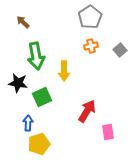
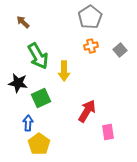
green arrow: moved 2 px right; rotated 20 degrees counterclockwise
green square: moved 1 px left, 1 px down
yellow pentagon: rotated 20 degrees counterclockwise
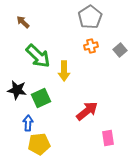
green arrow: rotated 16 degrees counterclockwise
black star: moved 1 px left, 7 px down
red arrow: rotated 20 degrees clockwise
pink rectangle: moved 6 px down
yellow pentagon: rotated 30 degrees clockwise
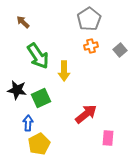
gray pentagon: moved 1 px left, 2 px down
green arrow: rotated 12 degrees clockwise
red arrow: moved 1 px left, 3 px down
pink rectangle: rotated 14 degrees clockwise
yellow pentagon: rotated 20 degrees counterclockwise
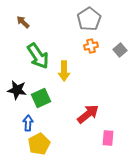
red arrow: moved 2 px right
